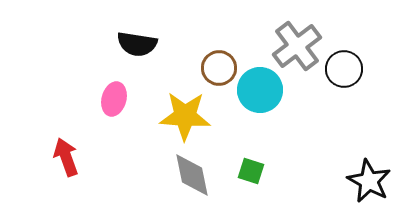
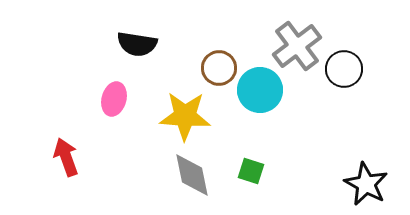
black star: moved 3 px left, 3 px down
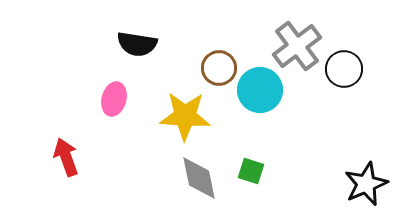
gray diamond: moved 7 px right, 3 px down
black star: rotated 21 degrees clockwise
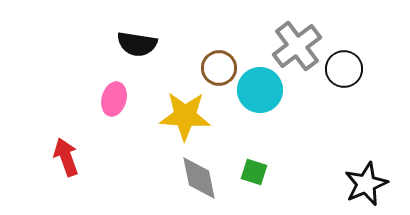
green square: moved 3 px right, 1 px down
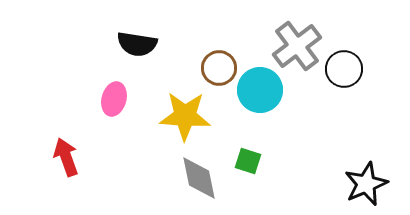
green square: moved 6 px left, 11 px up
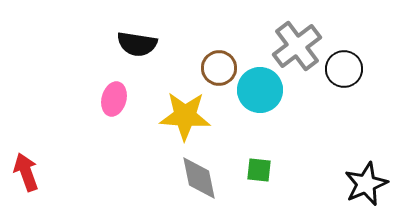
red arrow: moved 40 px left, 15 px down
green square: moved 11 px right, 9 px down; rotated 12 degrees counterclockwise
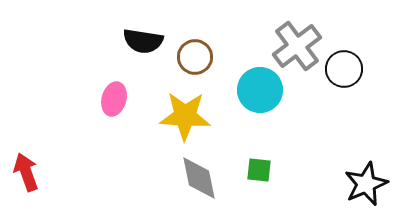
black semicircle: moved 6 px right, 3 px up
brown circle: moved 24 px left, 11 px up
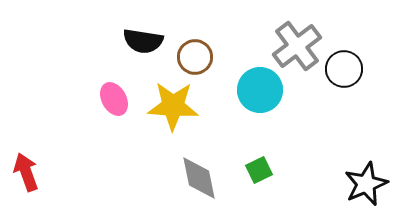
pink ellipse: rotated 44 degrees counterclockwise
yellow star: moved 12 px left, 10 px up
green square: rotated 32 degrees counterclockwise
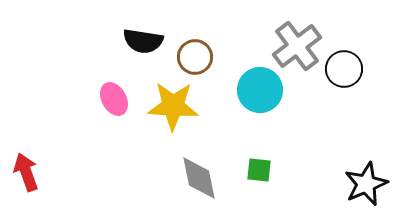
green square: rotated 32 degrees clockwise
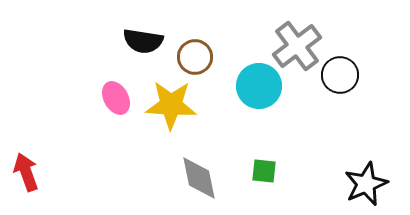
black circle: moved 4 px left, 6 px down
cyan circle: moved 1 px left, 4 px up
pink ellipse: moved 2 px right, 1 px up
yellow star: moved 2 px left, 1 px up
green square: moved 5 px right, 1 px down
